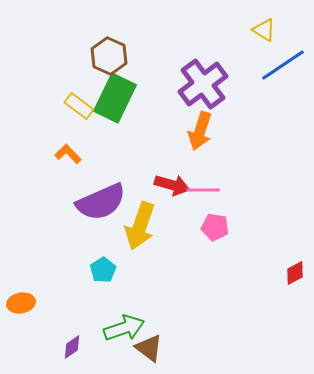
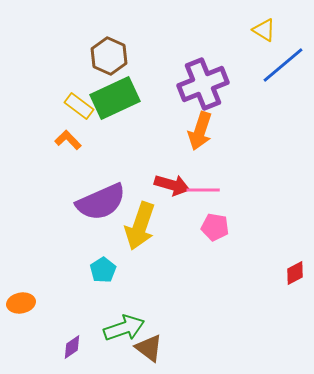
blue line: rotated 6 degrees counterclockwise
purple cross: rotated 15 degrees clockwise
green rectangle: rotated 39 degrees clockwise
orange L-shape: moved 14 px up
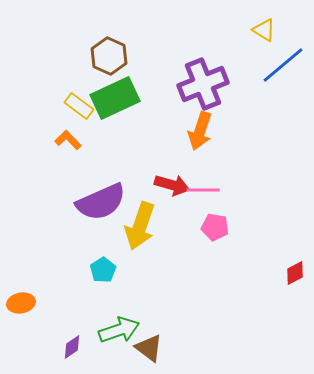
green arrow: moved 5 px left, 2 px down
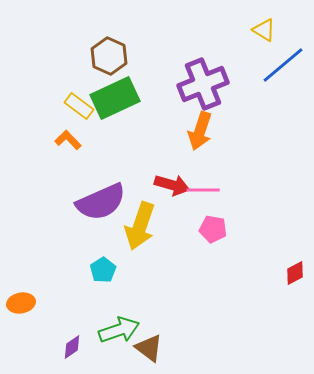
pink pentagon: moved 2 px left, 2 px down
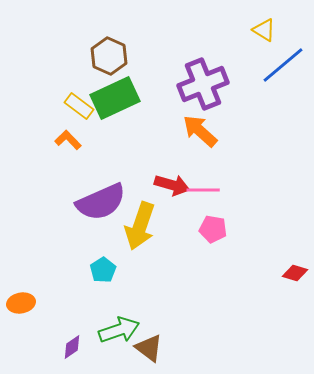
orange arrow: rotated 114 degrees clockwise
red diamond: rotated 45 degrees clockwise
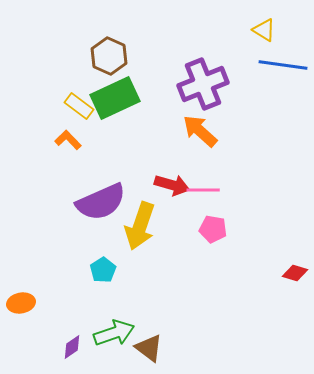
blue line: rotated 48 degrees clockwise
green arrow: moved 5 px left, 3 px down
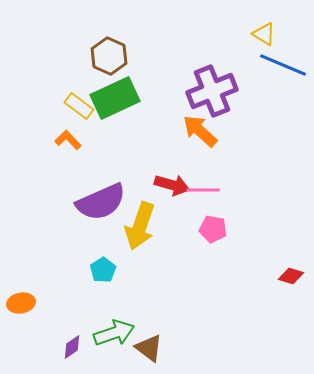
yellow triangle: moved 4 px down
blue line: rotated 15 degrees clockwise
purple cross: moved 9 px right, 7 px down
red diamond: moved 4 px left, 3 px down
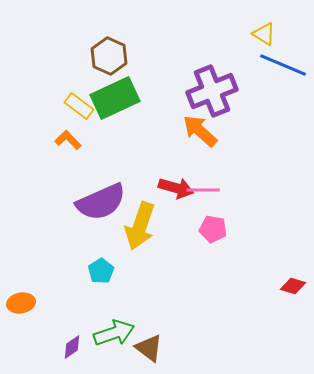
red arrow: moved 4 px right, 3 px down
cyan pentagon: moved 2 px left, 1 px down
red diamond: moved 2 px right, 10 px down
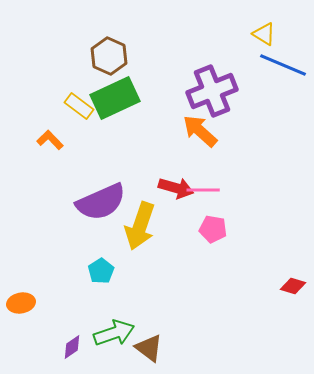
orange L-shape: moved 18 px left
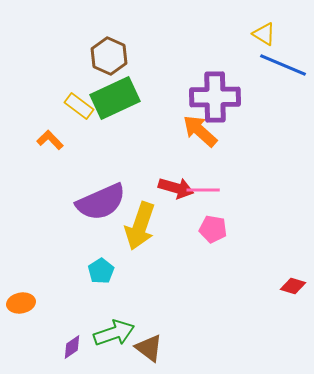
purple cross: moved 3 px right, 6 px down; rotated 21 degrees clockwise
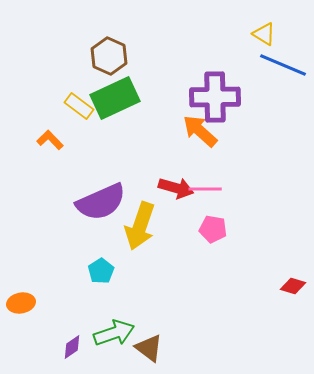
pink line: moved 2 px right, 1 px up
